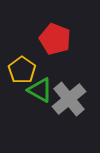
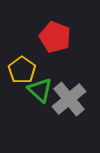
red pentagon: moved 2 px up
green triangle: rotated 12 degrees clockwise
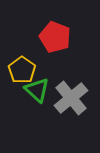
green triangle: moved 3 px left
gray cross: moved 2 px right, 1 px up
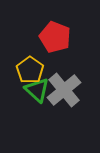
yellow pentagon: moved 8 px right
gray cross: moved 7 px left, 8 px up
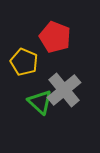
yellow pentagon: moved 6 px left, 8 px up; rotated 12 degrees counterclockwise
green triangle: moved 3 px right, 12 px down
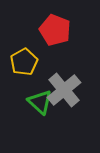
red pentagon: moved 7 px up
yellow pentagon: rotated 20 degrees clockwise
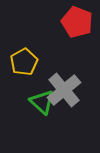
red pentagon: moved 22 px right, 8 px up
green triangle: moved 2 px right
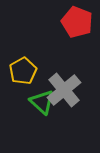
yellow pentagon: moved 1 px left, 9 px down
